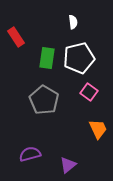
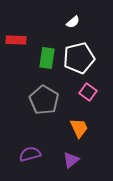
white semicircle: rotated 56 degrees clockwise
red rectangle: moved 3 px down; rotated 54 degrees counterclockwise
pink square: moved 1 px left
orange trapezoid: moved 19 px left, 1 px up
purple triangle: moved 3 px right, 5 px up
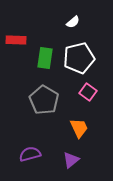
green rectangle: moved 2 px left
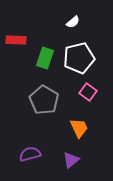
green rectangle: rotated 10 degrees clockwise
